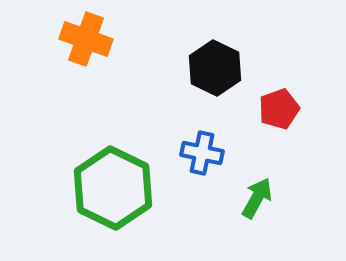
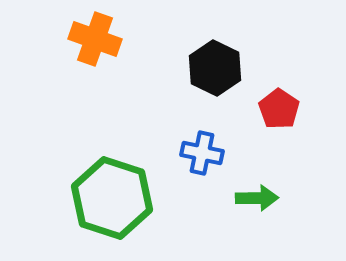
orange cross: moved 9 px right
red pentagon: rotated 18 degrees counterclockwise
green hexagon: moved 1 px left, 10 px down; rotated 8 degrees counterclockwise
green arrow: rotated 60 degrees clockwise
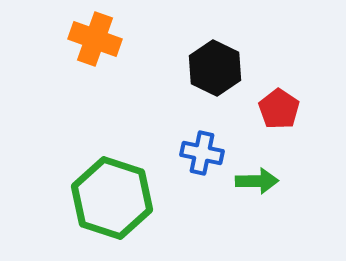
green arrow: moved 17 px up
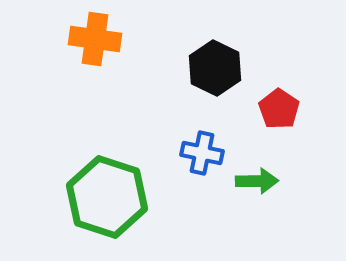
orange cross: rotated 12 degrees counterclockwise
green hexagon: moved 5 px left, 1 px up
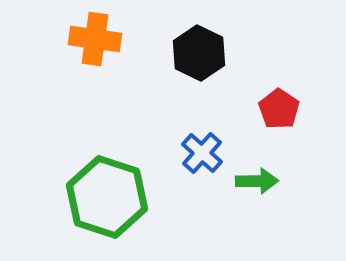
black hexagon: moved 16 px left, 15 px up
blue cross: rotated 30 degrees clockwise
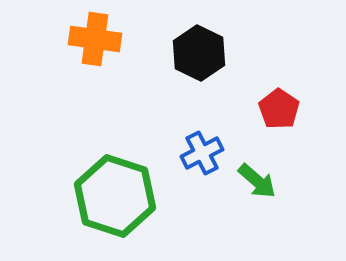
blue cross: rotated 21 degrees clockwise
green arrow: rotated 42 degrees clockwise
green hexagon: moved 8 px right, 1 px up
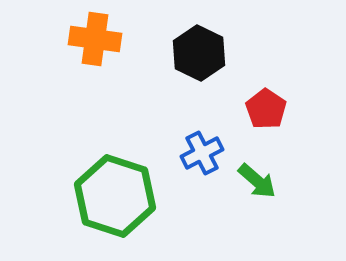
red pentagon: moved 13 px left
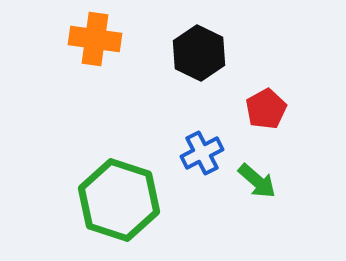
red pentagon: rotated 9 degrees clockwise
green hexagon: moved 4 px right, 4 px down
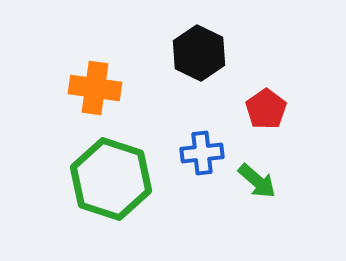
orange cross: moved 49 px down
red pentagon: rotated 6 degrees counterclockwise
blue cross: rotated 21 degrees clockwise
green hexagon: moved 8 px left, 21 px up
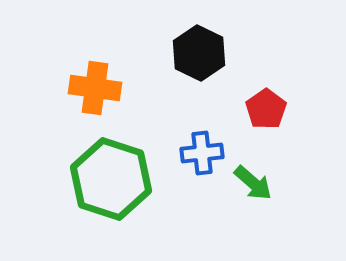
green arrow: moved 4 px left, 2 px down
